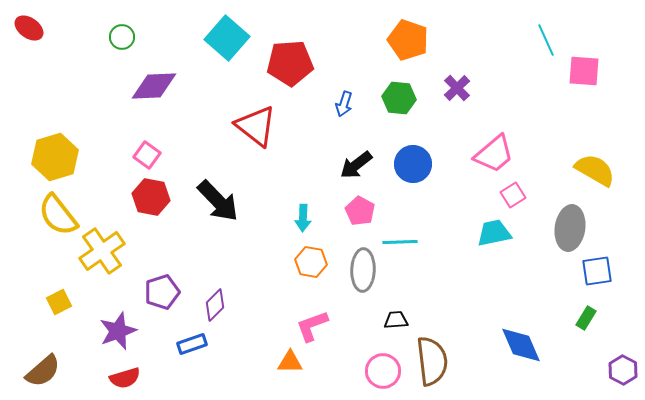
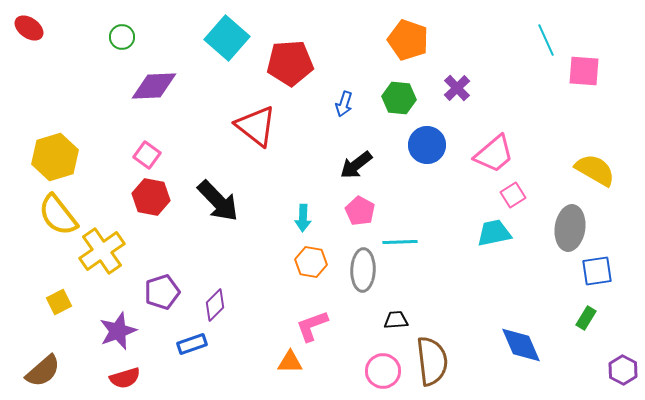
blue circle at (413, 164): moved 14 px right, 19 px up
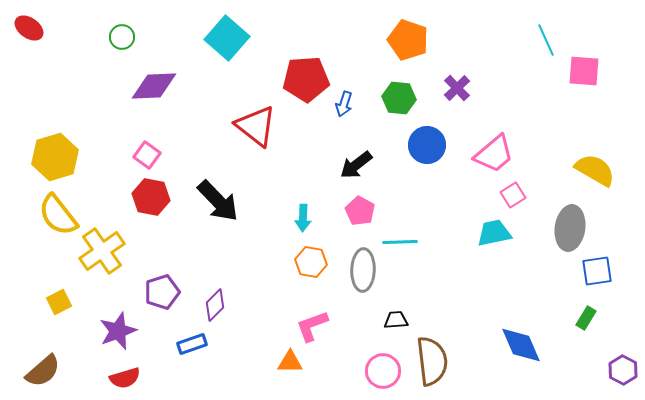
red pentagon at (290, 63): moved 16 px right, 16 px down
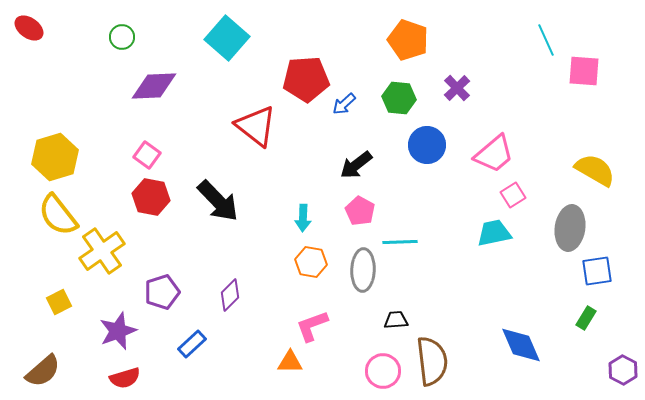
blue arrow at (344, 104): rotated 30 degrees clockwise
purple diamond at (215, 305): moved 15 px right, 10 px up
blue rectangle at (192, 344): rotated 24 degrees counterclockwise
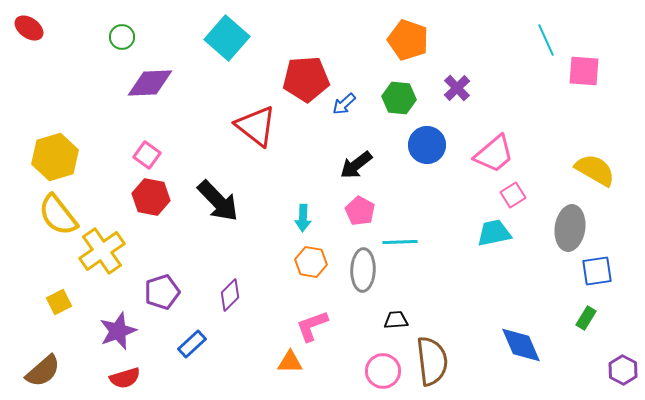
purple diamond at (154, 86): moved 4 px left, 3 px up
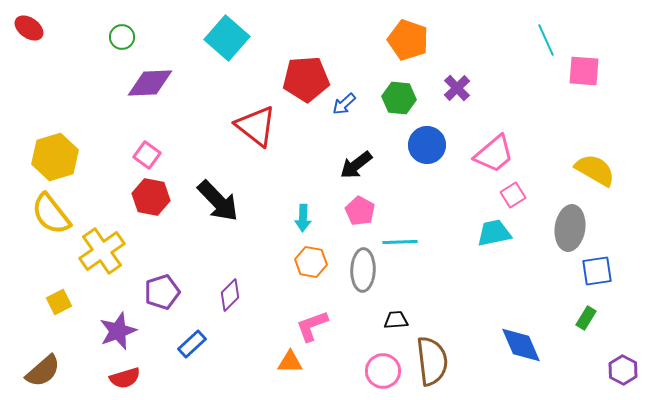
yellow semicircle at (58, 215): moved 7 px left, 1 px up
